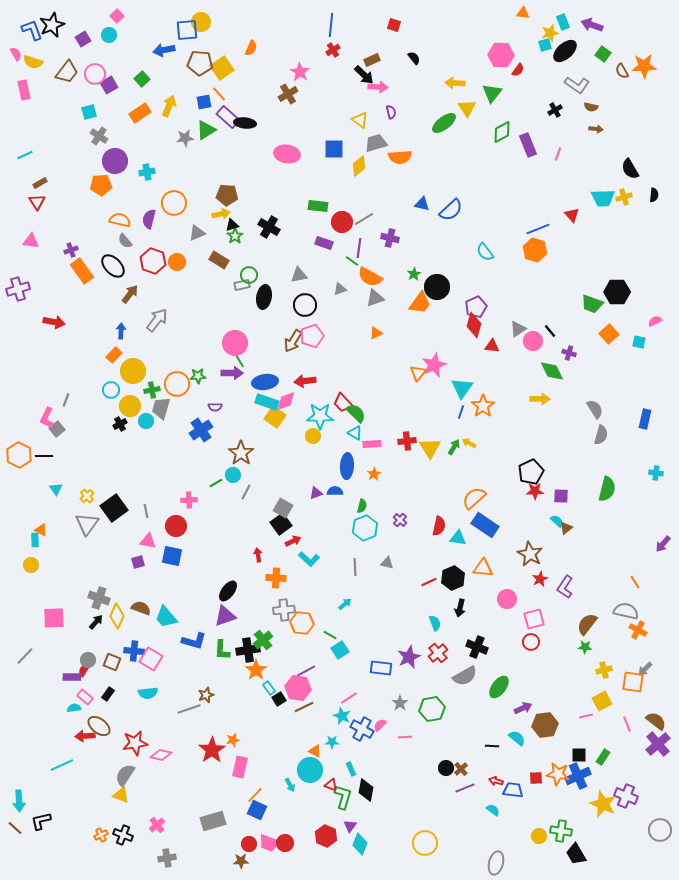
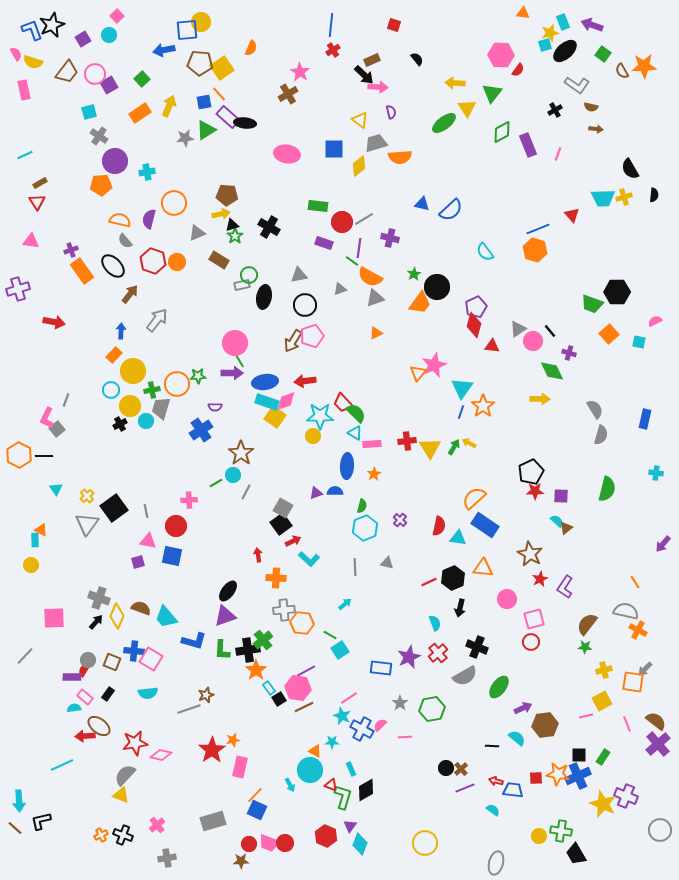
black semicircle at (414, 58): moved 3 px right, 1 px down
gray semicircle at (125, 775): rotated 10 degrees clockwise
black diamond at (366, 790): rotated 50 degrees clockwise
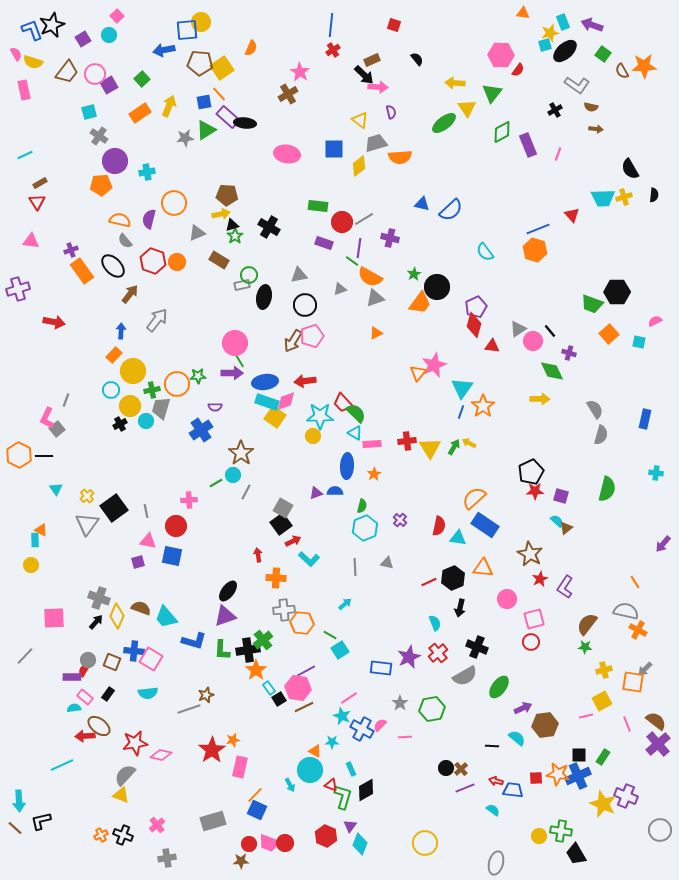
purple square at (561, 496): rotated 14 degrees clockwise
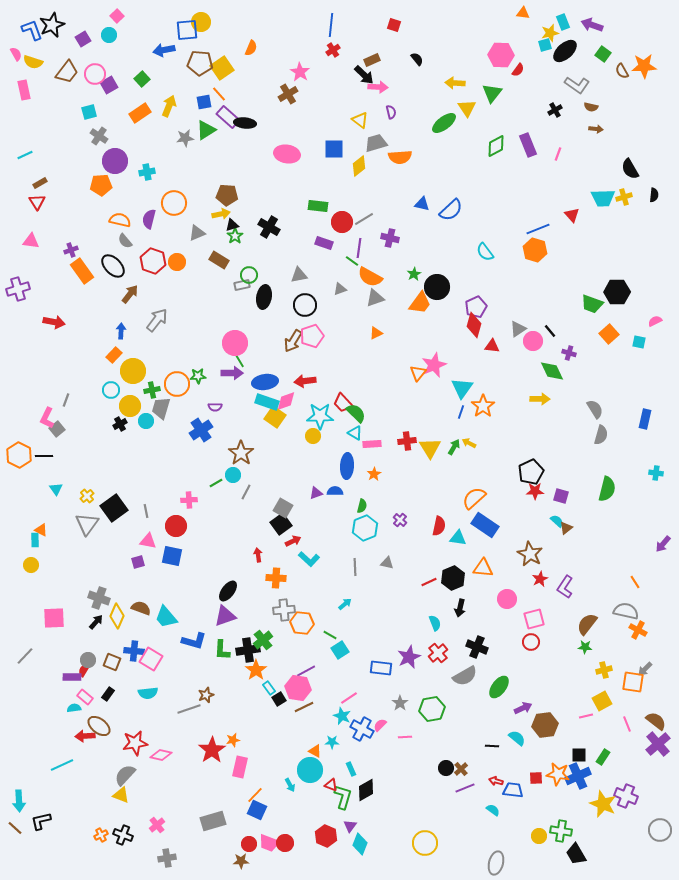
green diamond at (502, 132): moved 6 px left, 14 px down
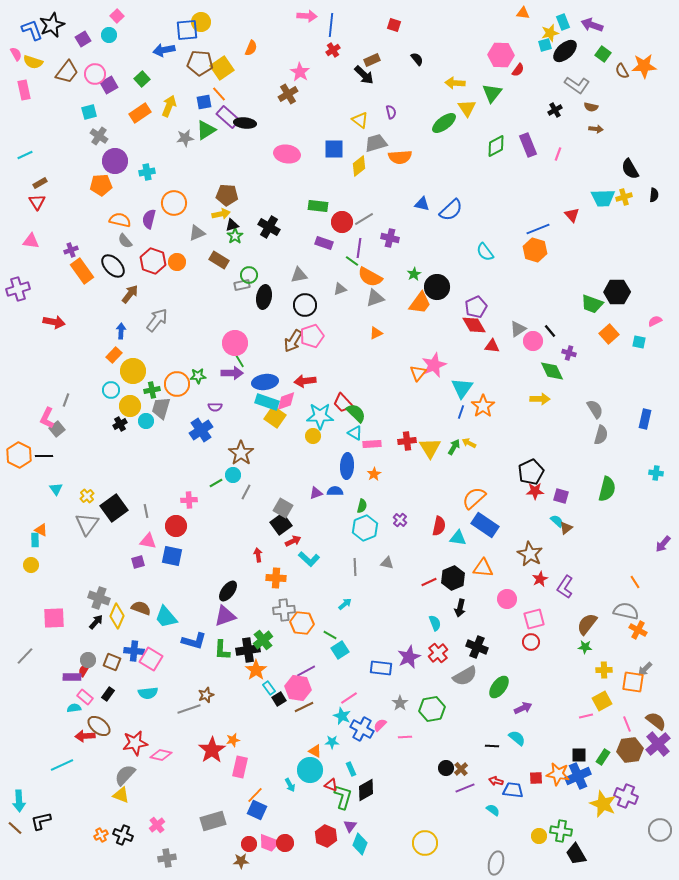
pink arrow at (378, 87): moved 71 px left, 71 px up
red diamond at (474, 325): rotated 45 degrees counterclockwise
yellow cross at (604, 670): rotated 14 degrees clockwise
brown hexagon at (545, 725): moved 85 px right, 25 px down
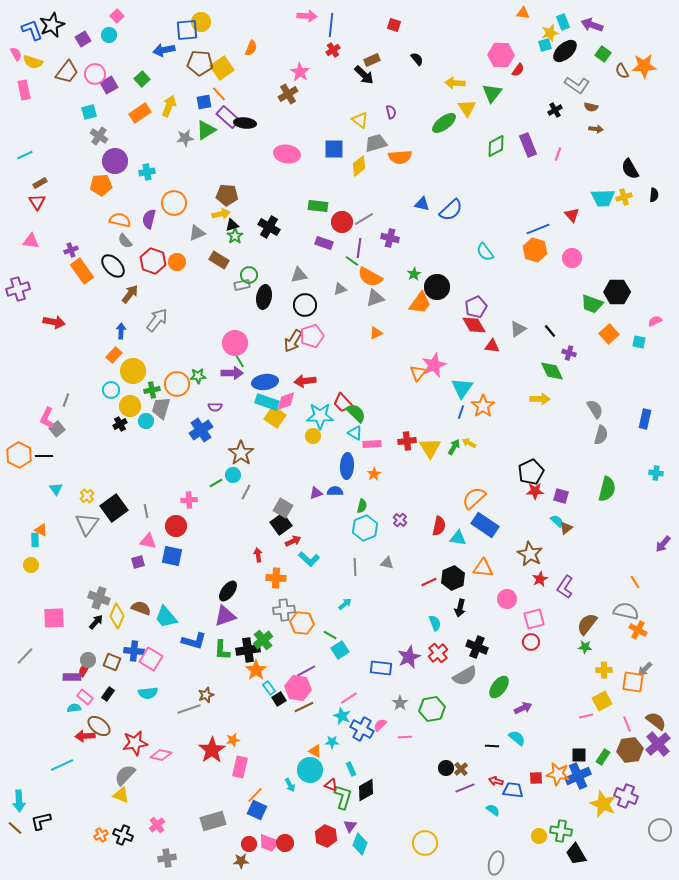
pink circle at (533, 341): moved 39 px right, 83 px up
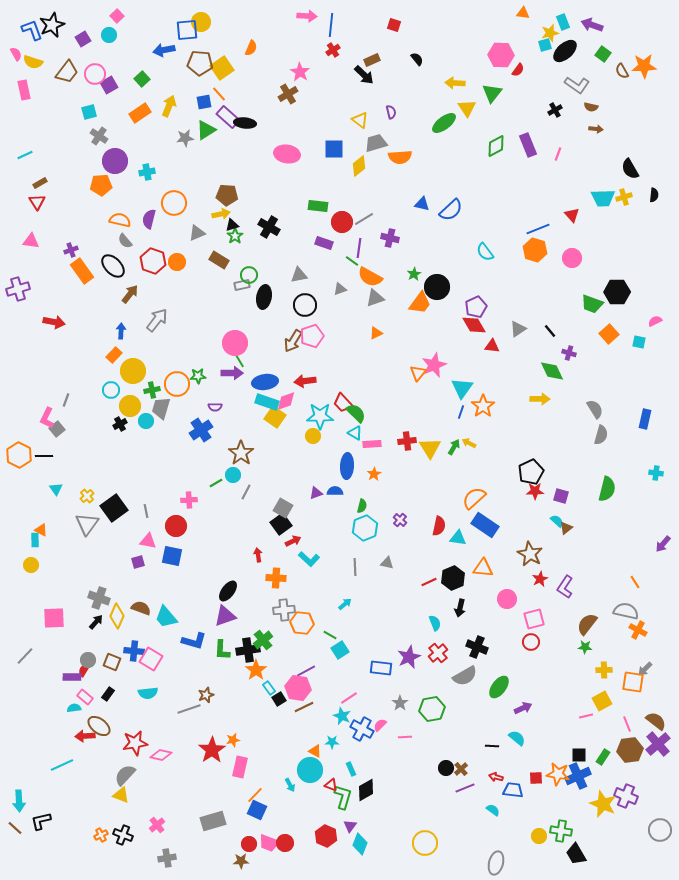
red arrow at (496, 781): moved 4 px up
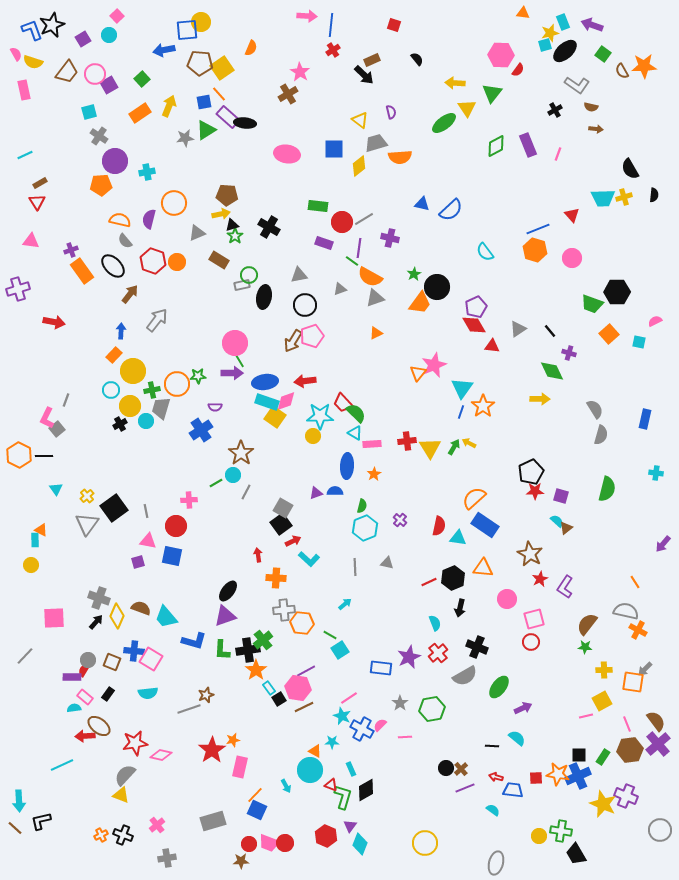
brown semicircle at (656, 721): rotated 15 degrees clockwise
cyan arrow at (290, 785): moved 4 px left, 1 px down
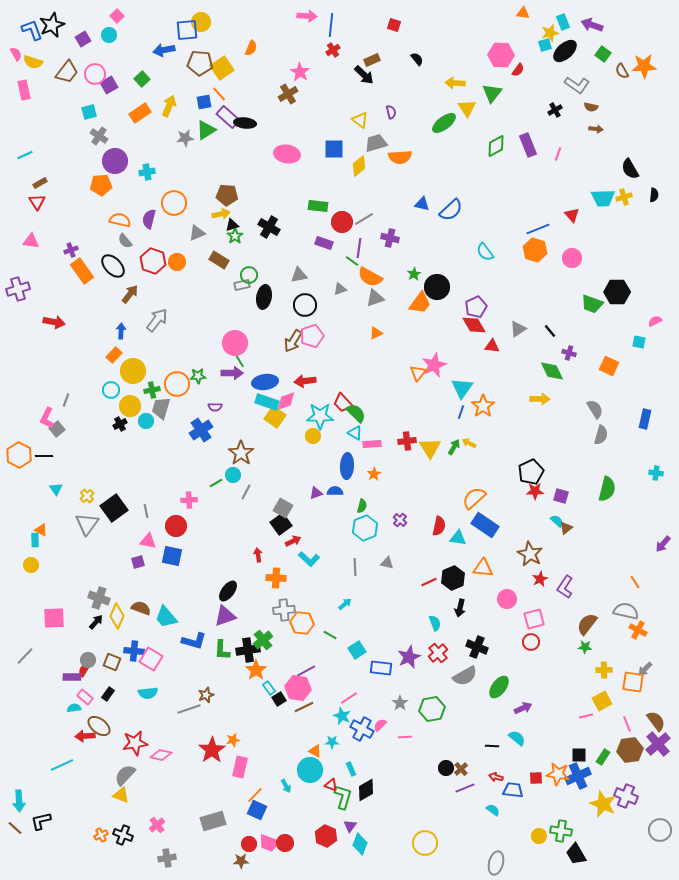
orange square at (609, 334): moved 32 px down; rotated 24 degrees counterclockwise
cyan square at (340, 650): moved 17 px right
